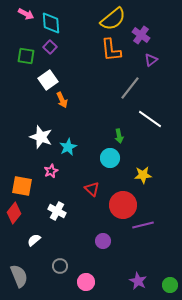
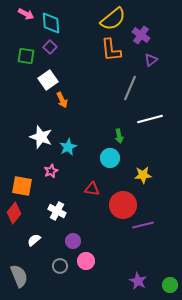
gray line: rotated 15 degrees counterclockwise
white line: rotated 50 degrees counterclockwise
red triangle: rotated 35 degrees counterclockwise
purple circle: moved 30 px left
pink circle: moved 21 px up
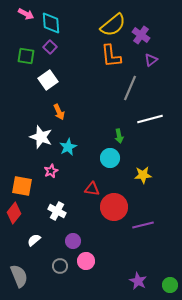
yellow semicircle: moved 6 px down
orange L-shape: moved 6 px down
orange arrow: moved 3 px left, 12 px down
red circle: moved 9 px left, 2 px down
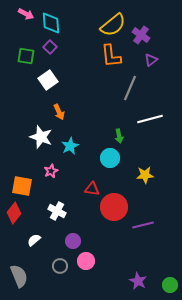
cyan star: moved 2 px right, 1 px up
yellow star: moved 2 px right
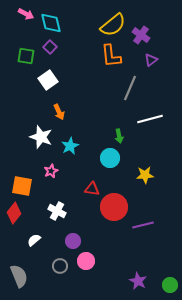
cyan diamond: rotated 10 degrees counterclockwise
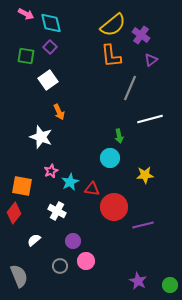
cyan star: moved 36 px down
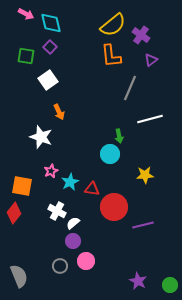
cyan circle: moved 4 px up
white semicircle: moved 39 px right, 17 px up
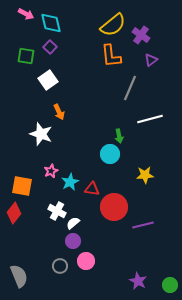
white star: moved 3 px up
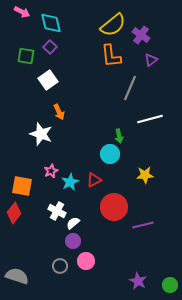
pink arrow: moved 4 px left, 2 px up
red triangle: moved 2 px right, 9 px up; rotated 35 degrees counterclockwise
gray semicircle: moved 2 px left; rotated 50 degrees counterclockwise
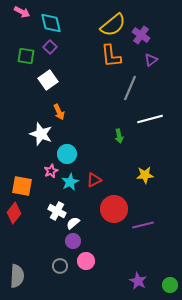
cyan circle: moved 43 px left
red circle: moved 2 px down
gray semicircle: rotated 75 degrees clockwise
